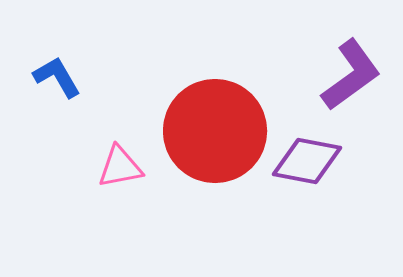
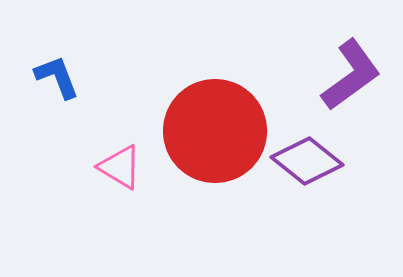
blue L-shape: rotated 9 degrees clockwise
purple diamond: rotated 28 degrees clockwise
pink triangle: rotated 42 degrees clockwise
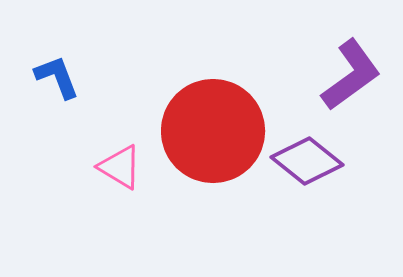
red circle: moved 2 px left
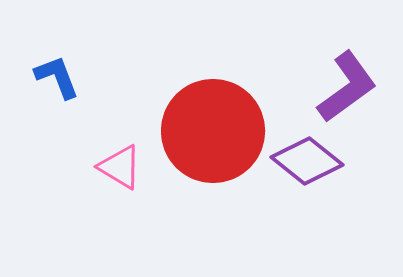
purple L-shape: moved 4 px left, 12 px down
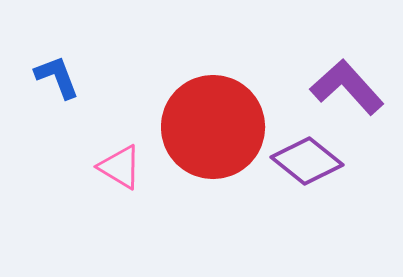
purple L-shape: rotated 96 degrees counterclockwise
red circle: moved 4 px up
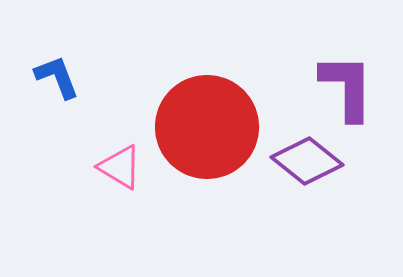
purple L-shape: rotated 42 degrees clockwise
red circle: moved 6 px left
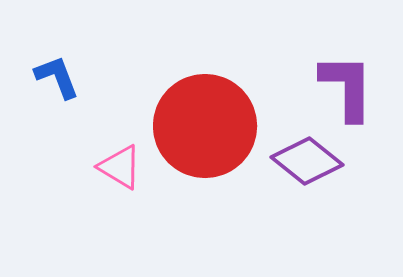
red circle: moved 2 px left, 1 px up
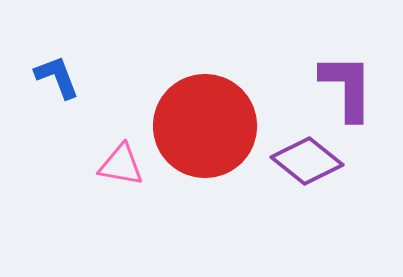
pink triangle: moved 1 px right, 2 px up; rotated 21 degrees counterclockwise
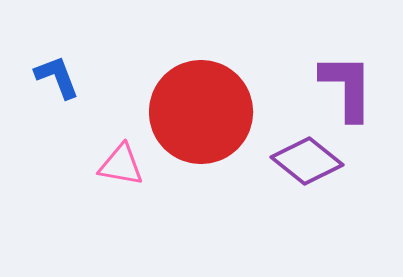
red circle: moved 4 px left, 14 px up
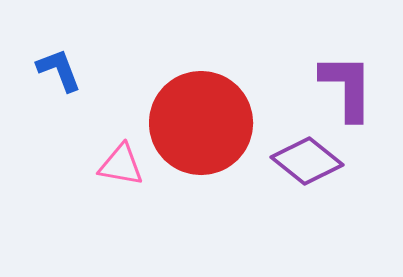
blue L-shape: moved 2 px right, 7 px up
red circle: moved 11 px down
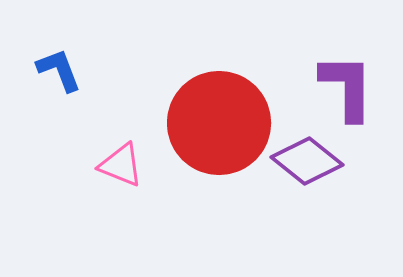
red circle: moved 18 px right
pink triangle: rotated 12 degrees clockwise
